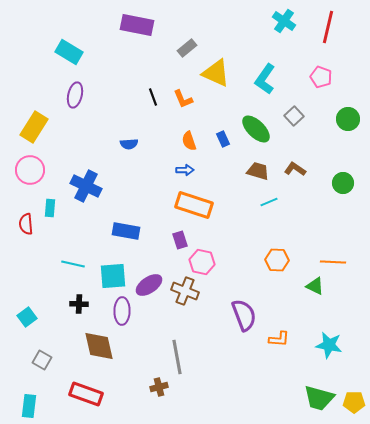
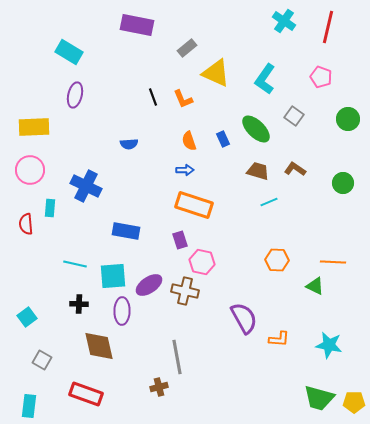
gray square at (294, 116): rotated 12 degrees counterclockwise
yellow rectangle at (34, 127): rotated 56 degrees clockwise
cyan line at (73, 264): moved 2 px right
brown cross at (185, 291): rotated 8 degrees counterclockwise
purple semicircle at (244, 315): moved 3 px down; rotated 8 degrees counterclockwise
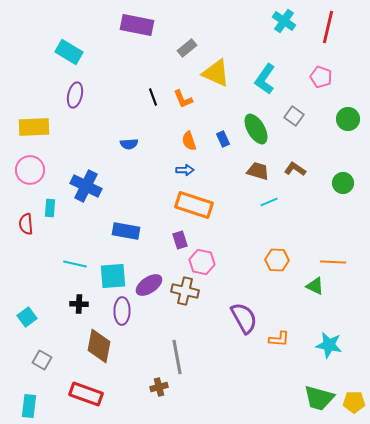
green ellipse at (256, 129): rotated 16 degrees clockwise
brown diamond at (99, 346): rotated 24 degrees clockwise
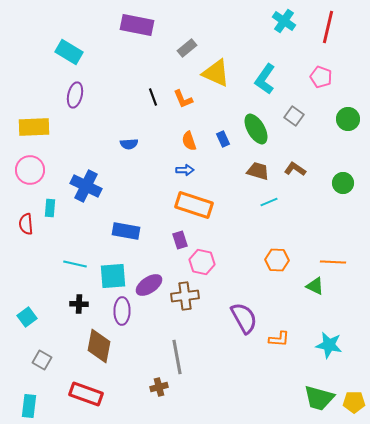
brown cross at (185, 291): moved 5 px down; rotated 20 degrees counterclockwise
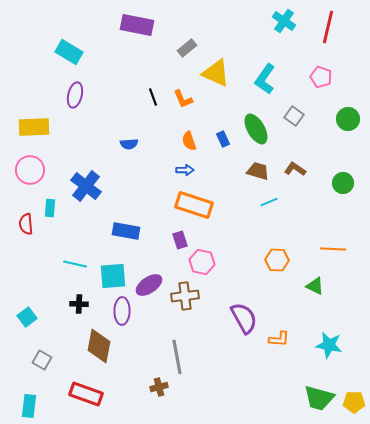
blue cross at (86, 186): rotated 12 degrees clockwise
orange line at (333, 262): moved 13 px up
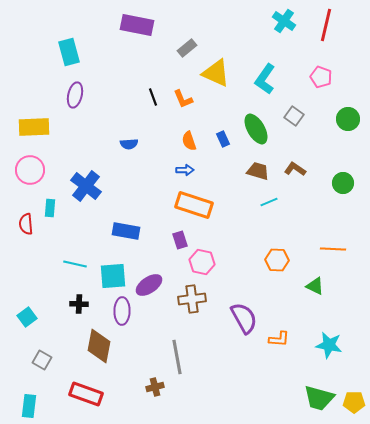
red line at (328, 27): moved 2 px left, 2 px up
cyan rectangle at (69, 52): rotated 44 degrees clockwise
brown cross at (185, 296): moved 7 px right, 3 px down
brown cross at (159, 387): moved 4 px left
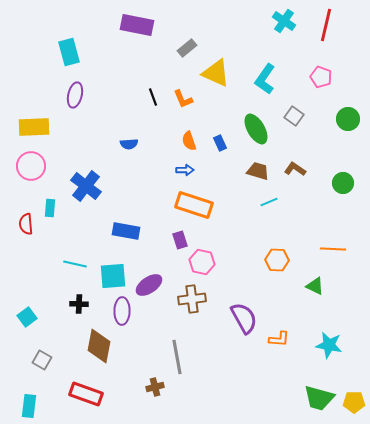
blue rectangle at (223, 139): moved 3 px left, 4 px down
pink circle at (30, 170): moved 1 px right, 4 px up
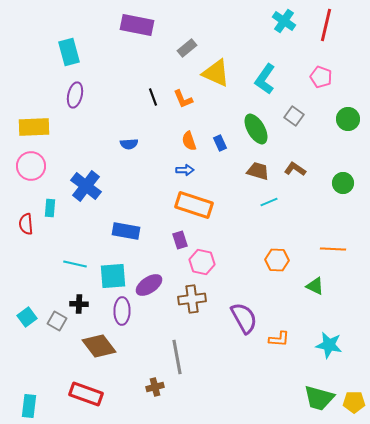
brown diamond at (99, 346): rotated 48 degrees counterclockwise
gray square at (42, 360): moved 15 px right, 39 px up
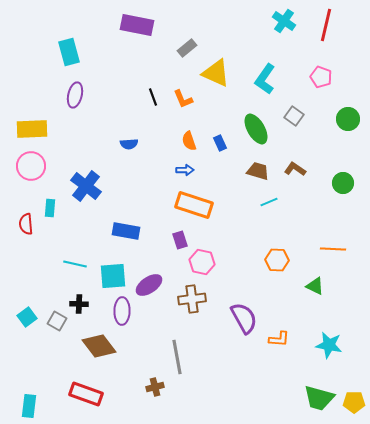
yellow rectangle at (34, 127): moved 2 px left, 2 px down
